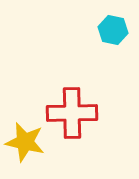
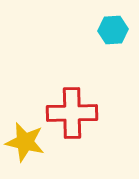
cyan hexagon: rotated 16 degrees counterclockwise
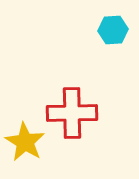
yellow star: rotated 18 degrees clockwise
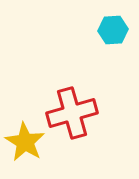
red cross: rotated 15 degrees counterclockwise
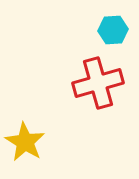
red cross: moved 26 px right, 30 px up
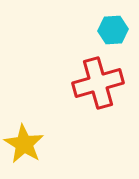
yellow star: moved 1 px left, 2 px down
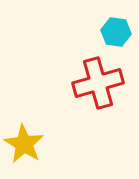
cyan hexagon: moved 3 px right, 2 px down; rotated 12 degrees clockwise
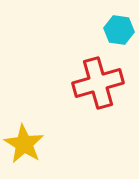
cyan hexagon: moved 3 px right, 2 px up
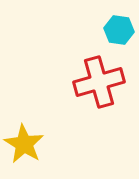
red cross: moved 1 px right, 1 px up
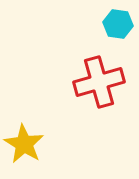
cyan hexagon: moved 1 px left, 6 px up
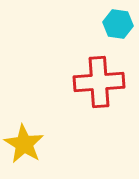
red cross: rotated 12 degrees clockwise
